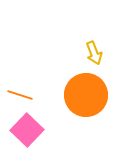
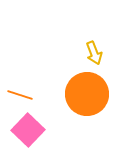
orange circle: moved 1 px right, 1 px up
pink square: moved 1 px right
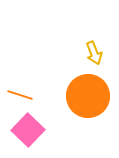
orange circle: moved 1 px right, 2 px down
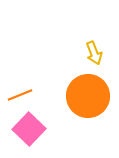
orange line: rotated 40 degrees counterclockwise
pink square: moved 1 px right, 1 px up
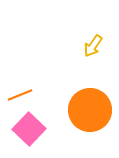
yellow arrow: moved 1 px left, 7 px up; rotated 55 degrees clockwise
orange circle: moved 2 px right, 14 px down
